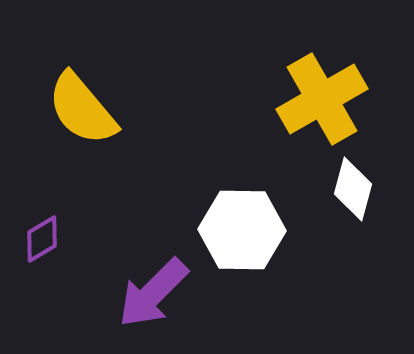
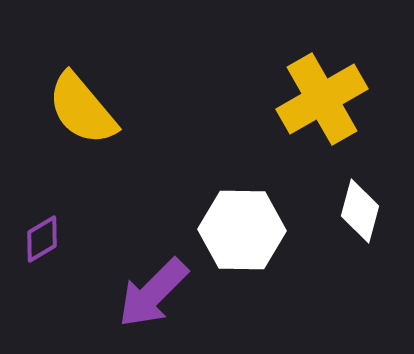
white diamond: moved 7 px right, 22 px down
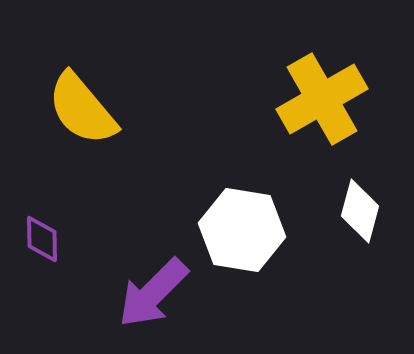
white hexagon: rotated 8 degrees clockwise
purple diamond: rotated 60 degrees counterclockwise
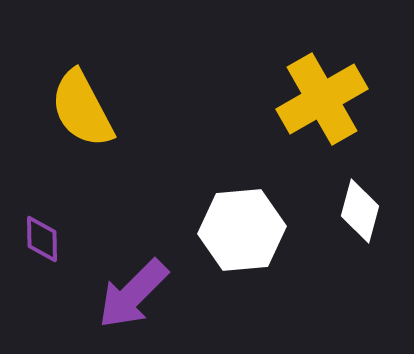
yellow semicircle: rotated 12 degrees clockwise
white hexagon: rotated 14 degrees counterclockwise
purple arrow: moved 20 px left, 1 px down
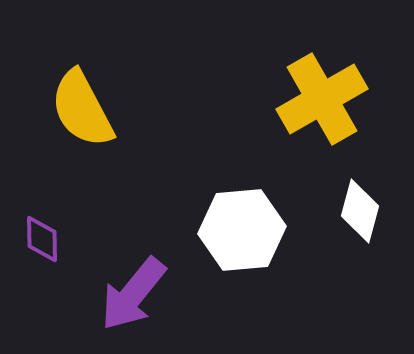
purple arrow: rotated 6 degrees counterclockwise
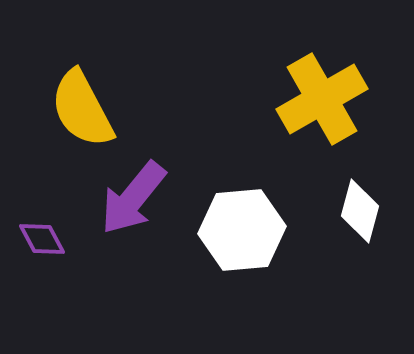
purple diamond: rotated 27 degrees counterclockwise
purple arrow: moved 96 px up
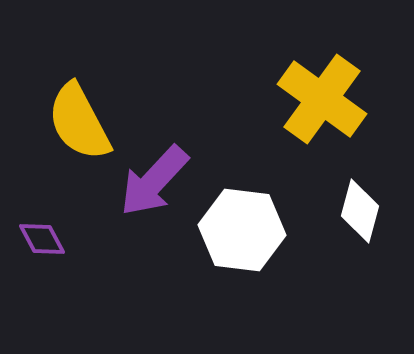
yellow cross: rotated 24 degrees counterclockwise
yellow semicircle: moved 3 px left, 13 px down
purple arrow: moved 21 px right, 17 px up; rotated 4 degrees clockwise
white hexagon: rotated 12 degrees clockwise
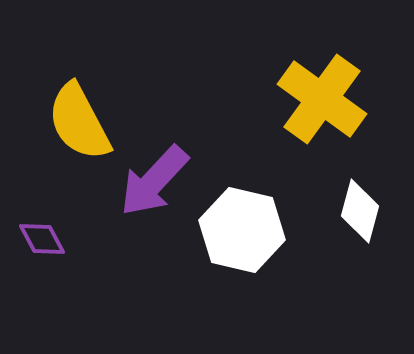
white hexagon: rotated 6 degrees clockwise
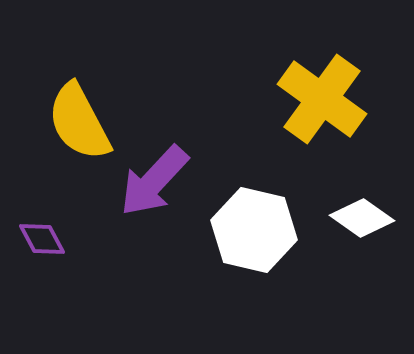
white diamond: moved 2 px right, 7 px down; rotated 70 degrees counterclockwise
white hexagon: moved 12 px right
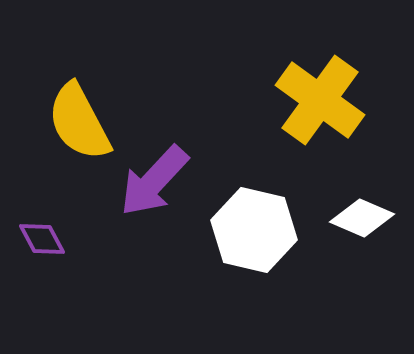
yellow cross: moved 2 px left, 1 px down
white diamond: rotated 12 degrees counterclockwise
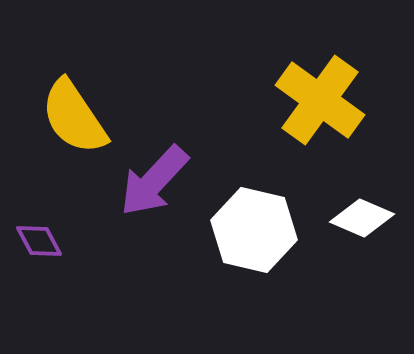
yellow semicircle: moved 5 px left, 5 px up; rotated 6 degrees counterclockwise
purple diamond: moved 3 px left, 2 px down
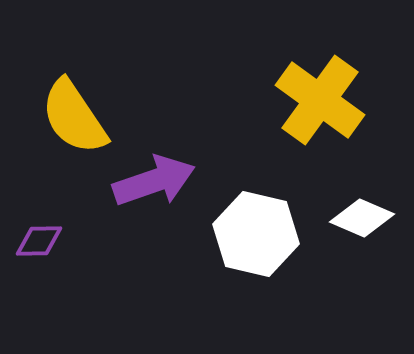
purple arrow: rotated 152 degrees counterclockwise
white hexagon: moved 2 px right, 4 px down
purple diamond: rotated 63 degrees counterclockwise
